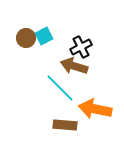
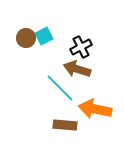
brown arrow: moved 3 px right, 3 px down
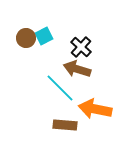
black cross: rotated 20 degrees counterclockwise
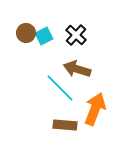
brown circle: moved 5 px up
black cross: moved 5 px left, 12 px up
orange arrow: rotated 100 degrees clockwise
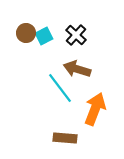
cyan line: rotated 8 degrees clockwise
brown rectangle: moved 13 px down
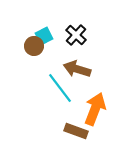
brown circle: moved 8 px right, 13 px down
brown rectangle: moved 11 px right, 7 px up; rotated 15 degrees clockwise
